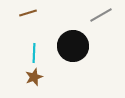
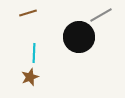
black circle: moved 6 px right, 9 px up
brown star: moved 4 px left
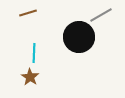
brown star: rotated 18 degrees counterclockwise
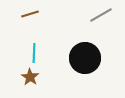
brown line: moved 2 px right, 1 px down
black circle: moved 6 px right, 21 px down
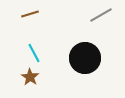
cyan line: rotated 30 degrees counterclockwise
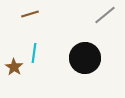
gray line: moved 4 px right; rotated 10 degrees counterclockwise
cyan line: rotated 36 degrees clockwise
brown star: moved 16 px left, 10 px up
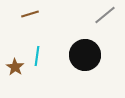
cyan line: moved 3 px right, 3 px down
black circle: moved 3 px up
brown star: moved 1 px right
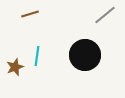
brown star: rotated 18 degrees clockwise
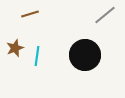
brown star: moved 19 px up
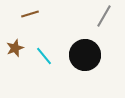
gray line: moved 1 px left, 1 px down; rotated 20 degrees counterclockwise
cyan line: moved 7 px right; rotated 48 degrees counterclockwise
